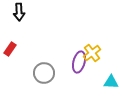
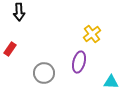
yellow cross: moved 19 px up
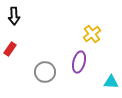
black arrow: moved 5 px left, 4 px down
gray circle: moved 1 px right, 1 px up
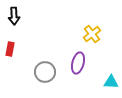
red rectangle: rotated 24 degrees counterclockwise
purple ellipse: moved 1 px left, 1 px down
